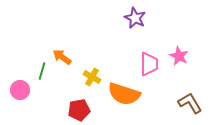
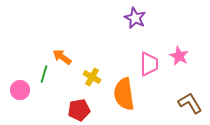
green line: moved 2 px right, 3 px down
orange semicircle: rotated 64 degrees clockwise
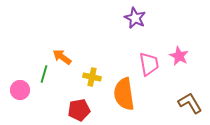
pink trapezoid: rotated 10 degrees counterclockwise
yellow cross: rotated 18 degrees counterclockwise
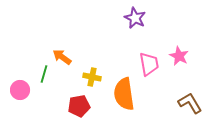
red pentagon: moved 4 px up
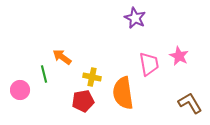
green line: rotated 30 degrees counterclockwise
orange semicircle: moved 1 px left, 1 px up
red pentagon: moved 4 px right, 5 px up
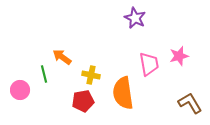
pink star: rotated 30 degrees clockwise
yellow cross: moved 1 px left, 2 px up
